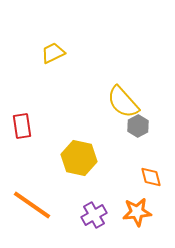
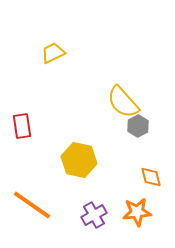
yellow hexagon: moved 2 px down
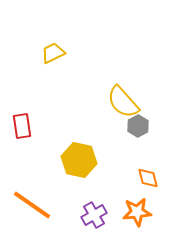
orange diamond: moved 3 px left, 1 px down
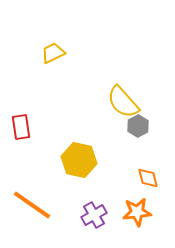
red rectangle: moved 1 px left, 1 px down
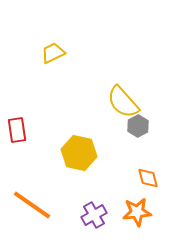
red rectangle: moved 4 px left, 3 px down
yellow hexagon: moved 7 px up
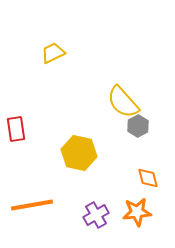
red rectangle: moved 1 px left, 1 px up
orange line: rotated 45 degrees counterclockwise
purple cross: moved 2 px right
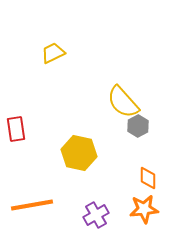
orange diamond: rotated 15 degrees clockwise
orange star: moved 7 px right, 3 px up
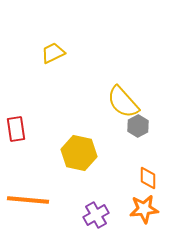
orange line: moved 4 px left, 5 px up; rotated 15 degrees clockwise
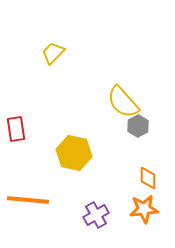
yellow trapezoid: rotated 20 degrees counterclockwise
yellow hexagon: moved 5 px left
